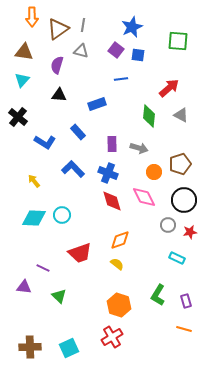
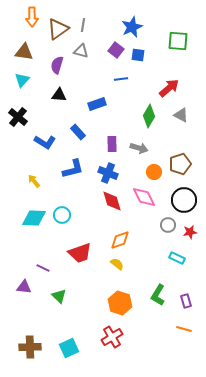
green diamond at (149, 116): rotated 25 degrees clockwise
blue L-shape at (73, 169): rotated 120 degrees clockwise
orange hexagon at (119, 305): moved 1 px right, 2 px up
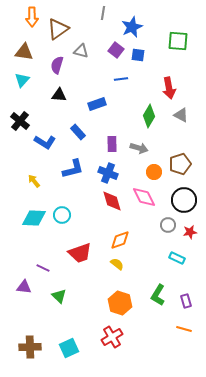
gray line at (83, 25): moved 20 px right, 12 px up
red arrow at (169, 88): rotated 120 degrees clockwise
black cross at (18, 117): moved 2 px right, 4 px down
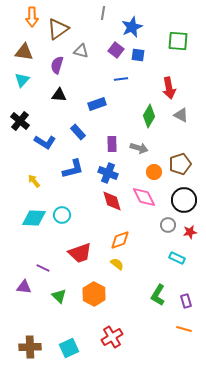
orange hexagon at (120, 303): moved 26 px left, 9 px up; rotated 10 degrees clockwise
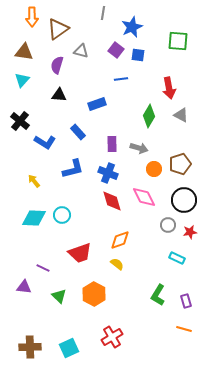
orange circle at (154, 172): moved 3 px up
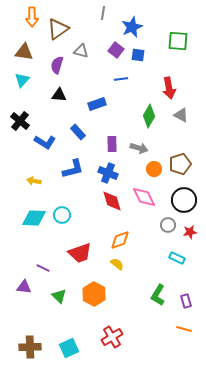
yellow arrow at (34, 181): rotated 40 degrees counterclockwise
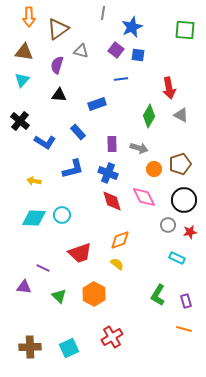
orange arrow at (32, 17): moved 3 px left
green square at (178, 41): moved 7 px right, 11 px up
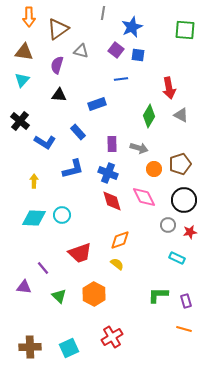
yellow arrow at (34, 181): rotated 80 degrees clockwise
purple line at (43, 268): rotated 24 degrees clockwise
green L-shape at (158, 295): rotated 60 degrees clockwise
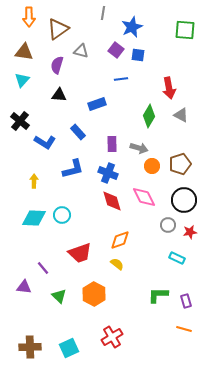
orange circle at (154, 169): moved 2 px left, 3 px up
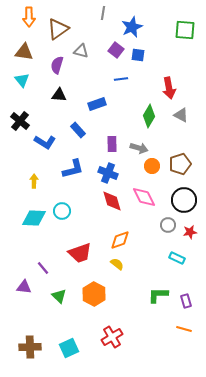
cyan triangle at (22, 80): rotated 21 degrees counterclockwise
blue rectangle at (78, 132): moved 2 px up
cyan circle at (62, 215): moved 4 px up
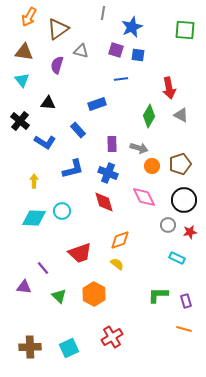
orange arrow at (29, 17): rotated 30 degrees clockwise
purple square at (116, 50): rotated 21 degrees counterclockwise
black triangle at (59, 95): moved 11 px left, 8 px down
red diamond at (112, 201): moved 8 px left, 1 px down
